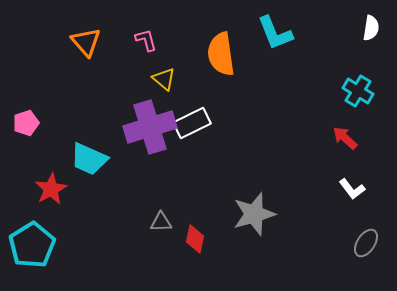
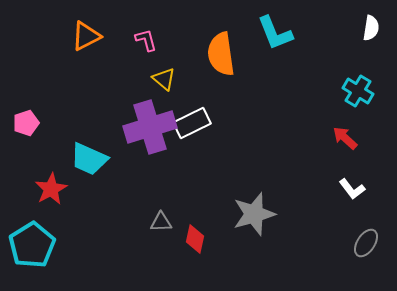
orange triangle: moved 6 px up; rotated 44 degrees clockwise
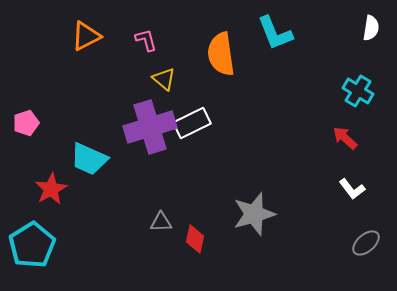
gray ellipse: rotated 16 degrees clockwise
